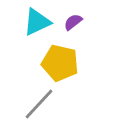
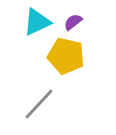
yellow pentagon: moved 6 px right, 7 px up
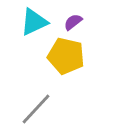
cyan triangle: moved 3 px left
gray line: moved 3 px left, 5 px down
